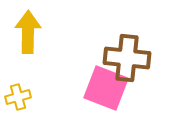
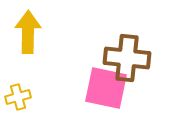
pink square: rotated 9 degrees counterclockwise
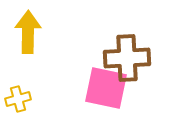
brown cross: rotated 9 degrees counterclockwise
yellow cross: moved 2 px down
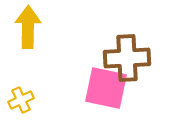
yellow arrow: moved 5 px up
yellow cross: moved 3 px right, 1 px down; rotated 10 degrees counterclockwise
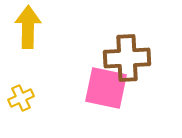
yellow cross: moved 2 px up
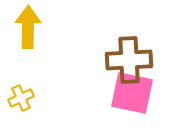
brown cross: moved 2 px right, 2 px down
pink square: moved 26 px right, 5 px down
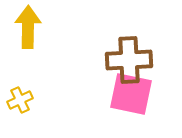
pink square: moved 1 px left, 1 px down
yellow cross: moved 1 px left, 2 px down
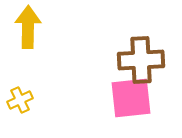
brown cross: moved 12 px right
pink square: moved 4 px down; rotated 18 degrees counterclockwise
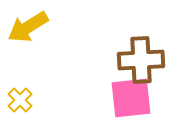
yellow arrow: rotated 123 degrees counterclockwise
yellow cross: rotated 20 degrees counterclockwise
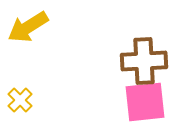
brown cross: moved 3 px right, 1 px down
pink square: moved 14 px right, 4 px down
